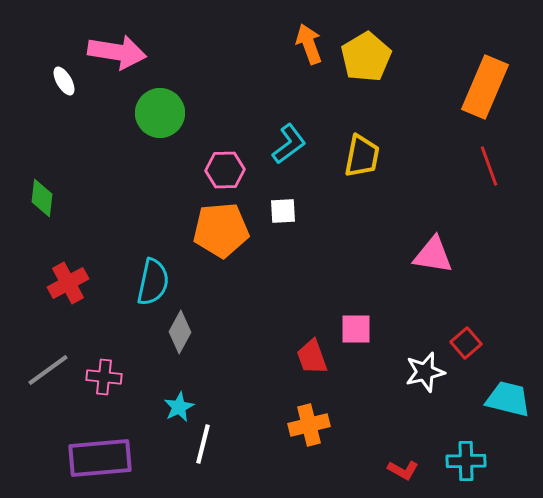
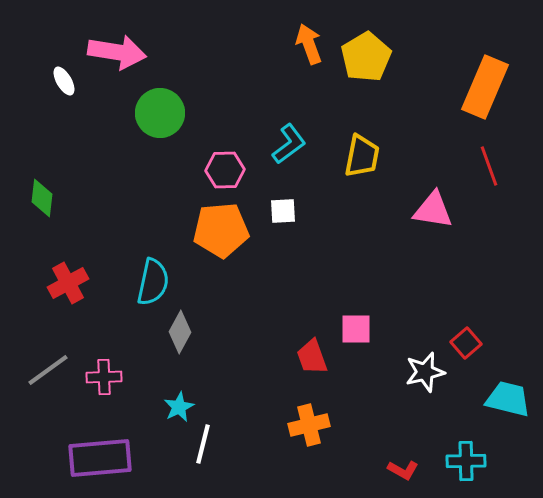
pink triangle: moved 45 px up
pink cross: rotated 8 degrees counterclockwise
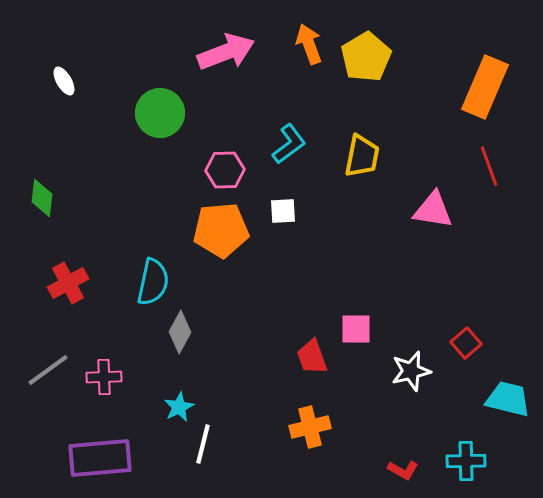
pink arrow: moved 109 px right; rotated 30 degrees counterclockwise
white star: moved 14 px left, 1 px up
orange cross: moved 1 px right, 2 px down
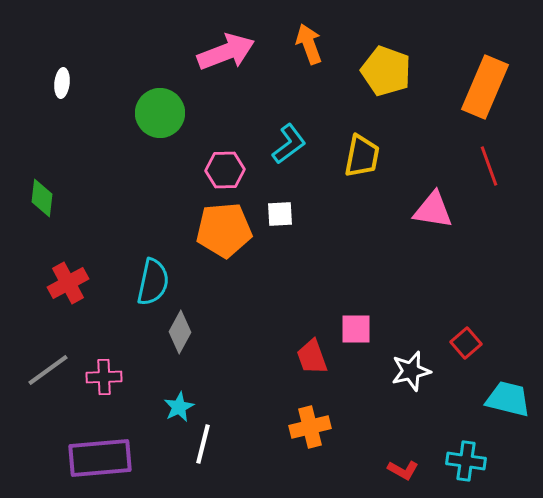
yellow pentagon: moved 20 px right, 14 px down; rotated 21 degrees counterclockwise
white ellipse: moved 2 px left, 2 px down; rotated 36 degrees clockwise
white square: moved 3 px left, 3 px down
orange pentagon: moved 3 px right
cyan cross: rotated 9 degrees clockwise
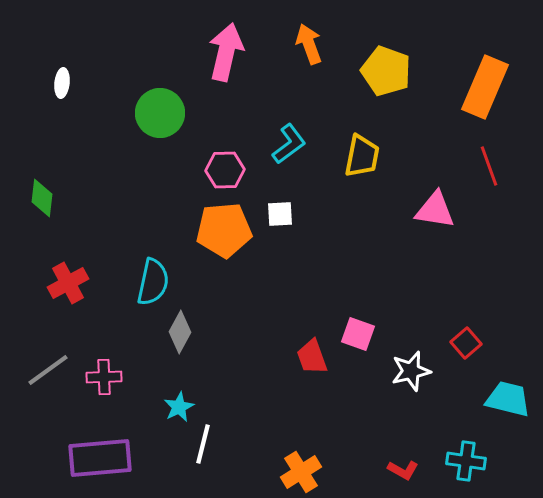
pink arrow: rotated 56 degrees counterclockwise
pink triangle: moved 2 px right
pink square: moved 2 px right, 5 px down; rotated 20 degrees clockwise
orange cross: moved 9 px left, 45 px down; rotated 18 degrees counterclockwise
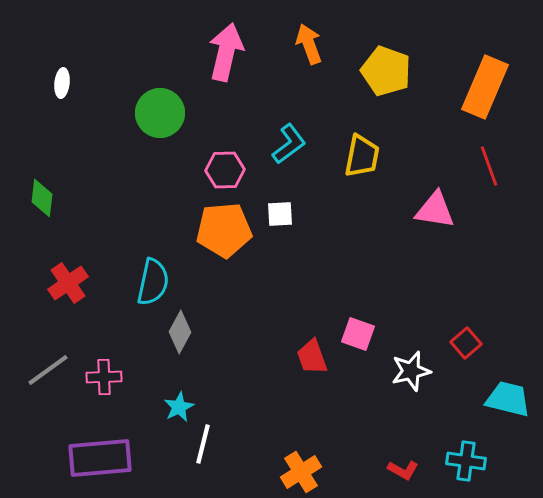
red cross: rotated 6 degrees counterclockwise
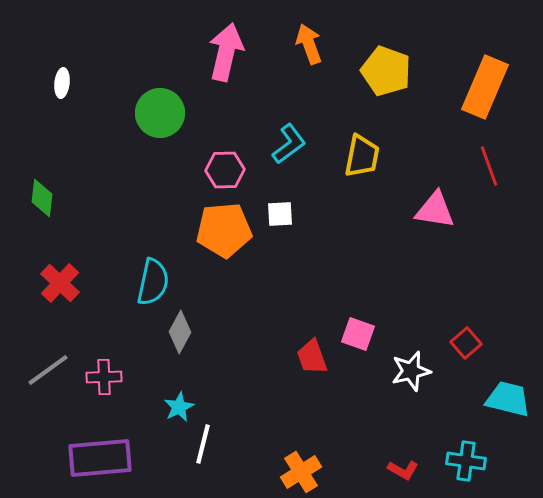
red cross: moved 8 px left; rotated 12 degrees counterclockwise
